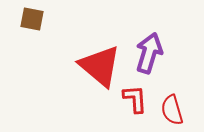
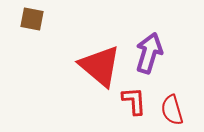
red L-shape: moved 1 px left, 2 px down
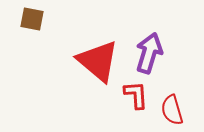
red triangle: moved 2 px left, 5 px up
red L-shape: moved 2 px right, 6 px up
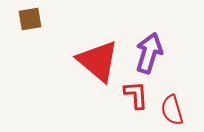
brown square: moved 2 px left; rotated 20 degrees counterclockwise
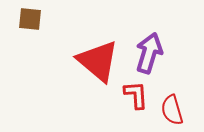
brown square: rotated 15 degrees clockwise
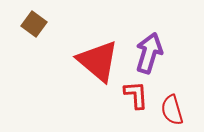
brown square: moved 4 px right, 5 px down; rotated 30 degrees clockwise
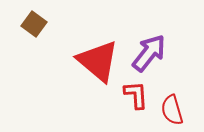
purple arrow: rotated 21 degrees clockwise
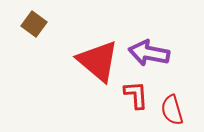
purple arrow: rotated 117 degrees counterclockwise
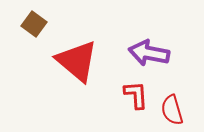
red triangle: moved 21 px left
